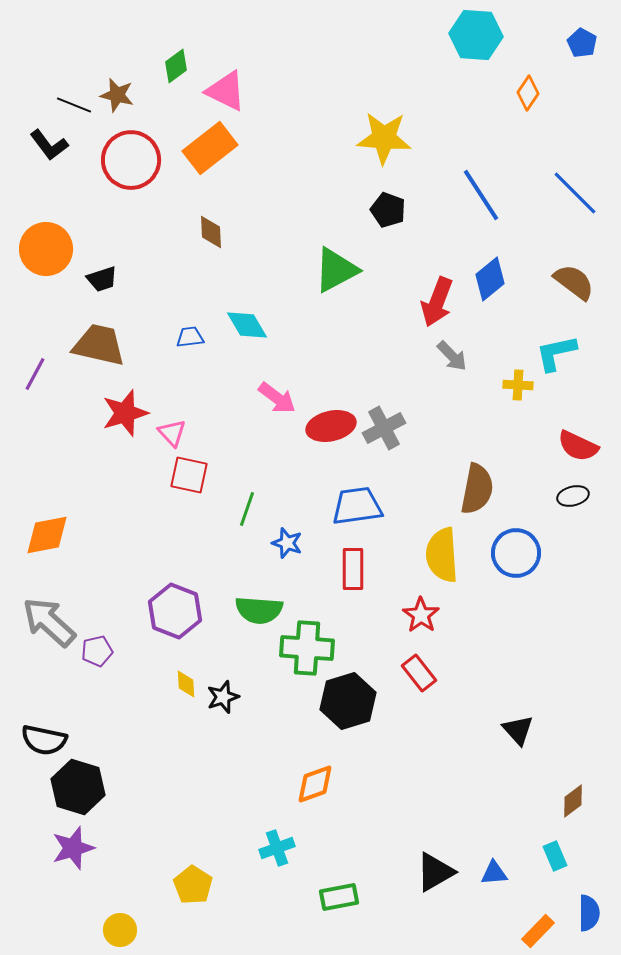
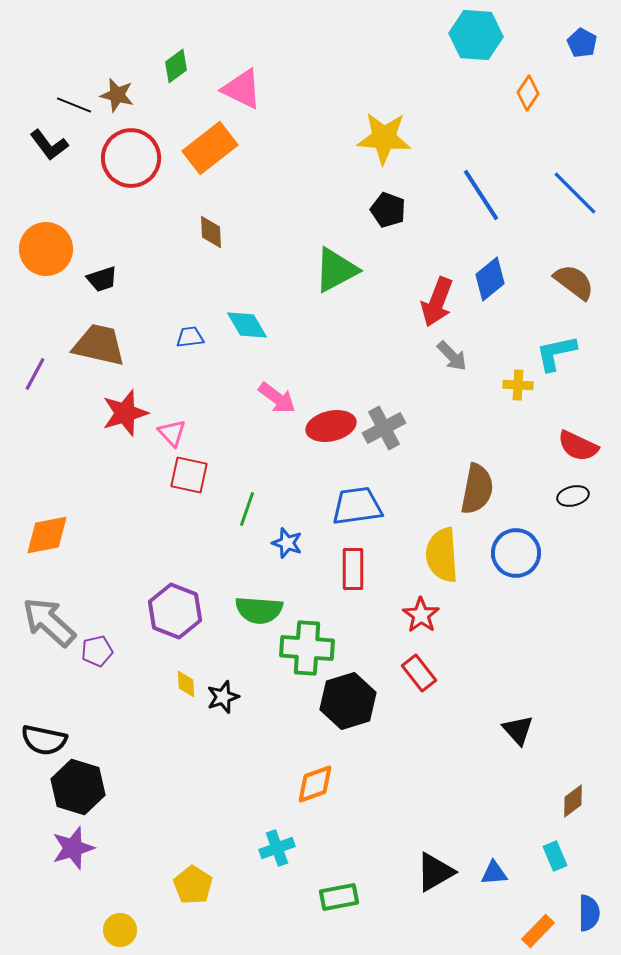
pink triangle at (226, 91): moved 16 px right, 2 px up
red circle at (131, 160): moved 2 px up
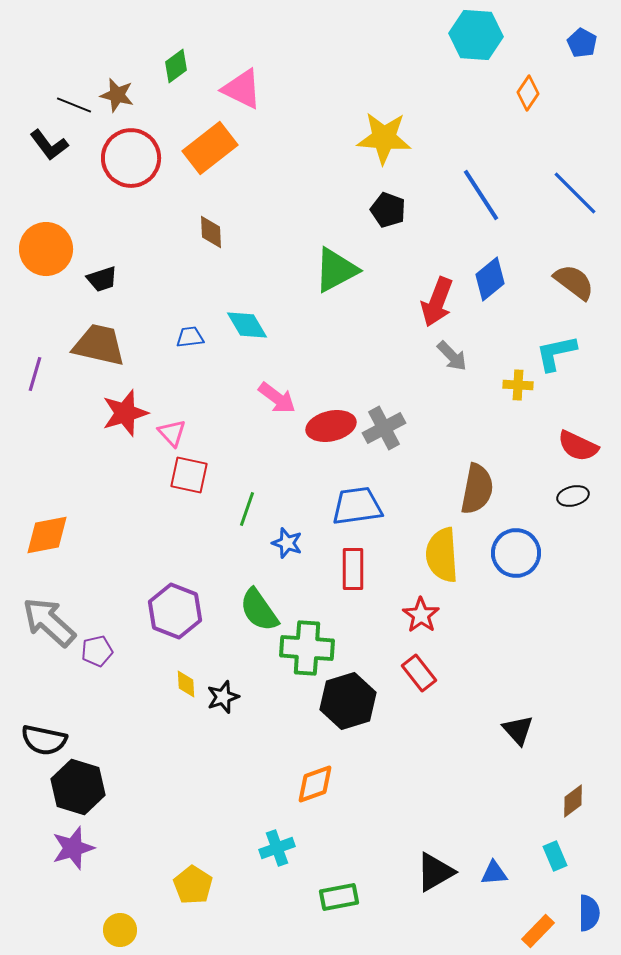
purple line at (35, 374): rotated 12 degrees counterclockwise
green semicircle at (259, 610): rotated 51 degrees clockwise
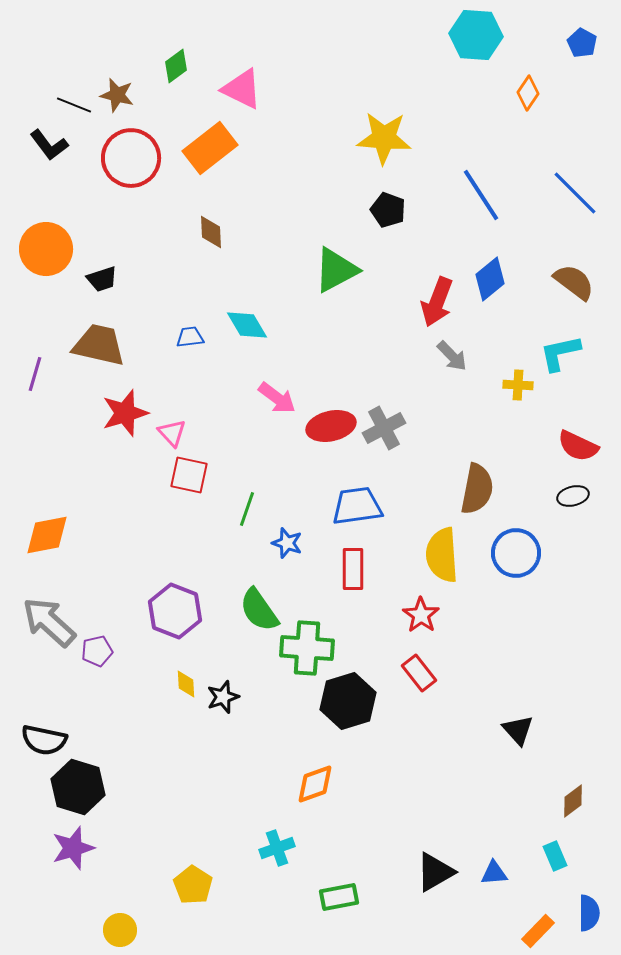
cyan L-shape at (556, 353): moved 4 px right
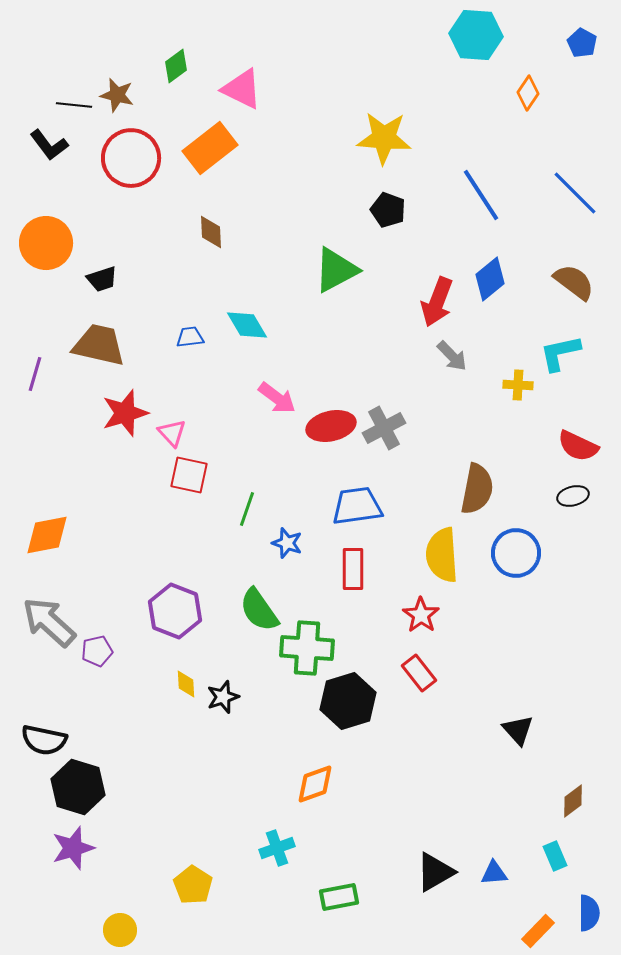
black line at (74, 105): rotated 16 degrees counterclockwise
orange circle at (46, 249): moved 6 px up
